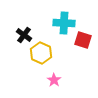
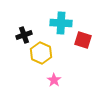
cyan cross: moved 3 px left
black cross: rotated 35 degrees clockwise
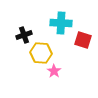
yellow hexagon: rotated 20 degrees counterclockwise
pink star: moved 9 px up
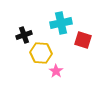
cyan cross: rotated 15 degrees counterclockwise
pink star: moved 2 px right
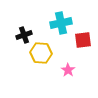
red square: rotated 24 degrees counterclockwise
pink star: moved 12 px right, 1 px up
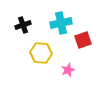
black cross: moved 1 px left, 10 px up
red square: rotated 12 degrees counterclockwise
pink star: rotated 16 degrees clockwise
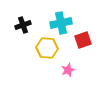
yellow hexagon: moved 6 px right, 5 px up
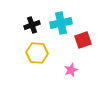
black cross: moved 9 px right
yellow hexagon: moved 10 px left, 5 px down
pink star: moved 3 px right
